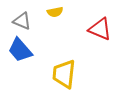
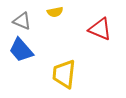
blue trapezoid: moved 1 px right
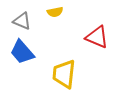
red triangle: moved 3 px left, 8 px down
blue trapezoid: moved 1 px right, 2 px down
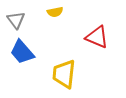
gray triangle: moved 6 px left, 1 px up; rotated 30 degrees clockwise
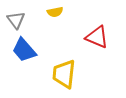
blue trapezoid: moved 2 px right, 2 px up
